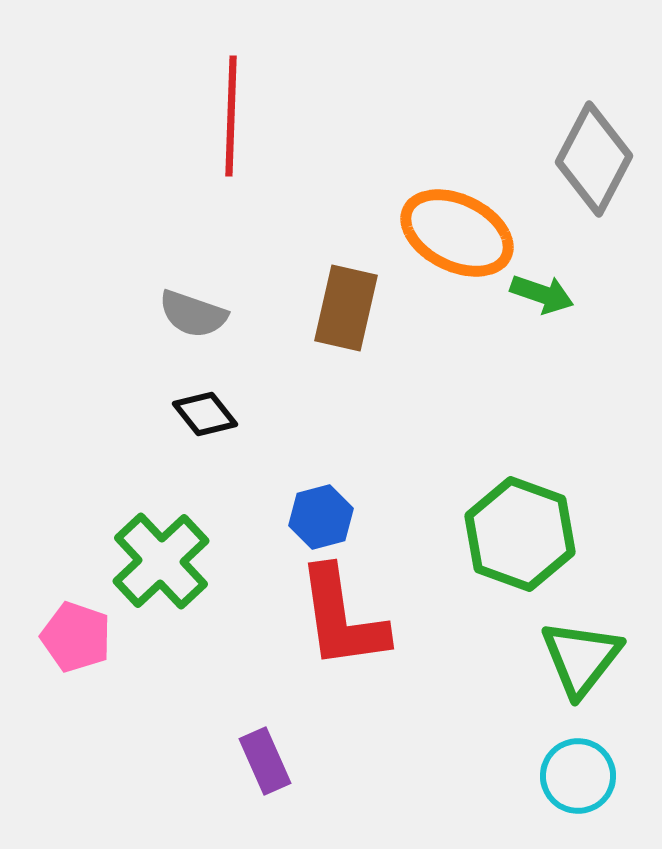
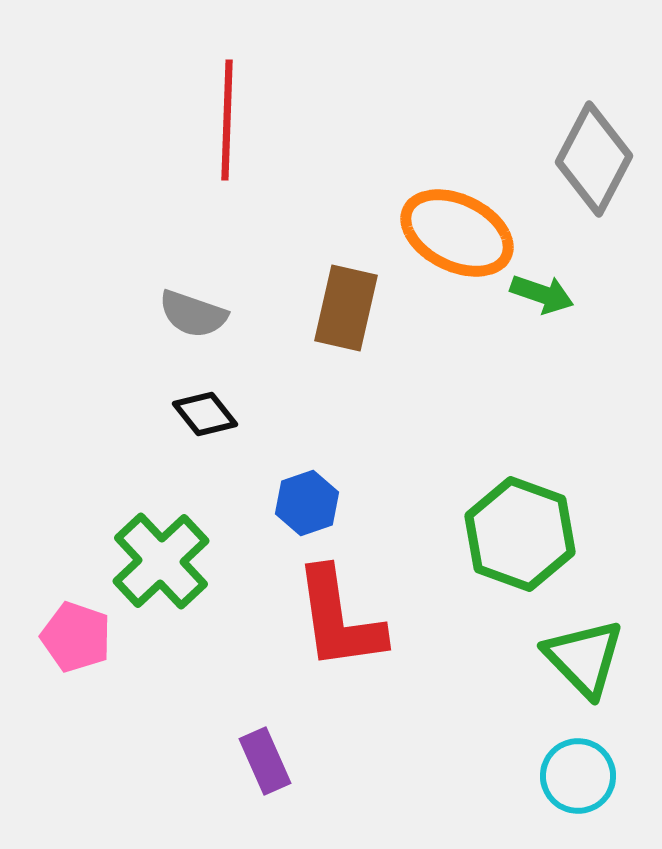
red line: moved 4 px left, 4 px down
blue hexagon: moved 14 px left, 14 px up; rotated 4 degrees counterclockwise
red L-shape: moved 3 px left, 1 px down
green triangle: moved 3 px right; rotated 22 degrees counterclockwise
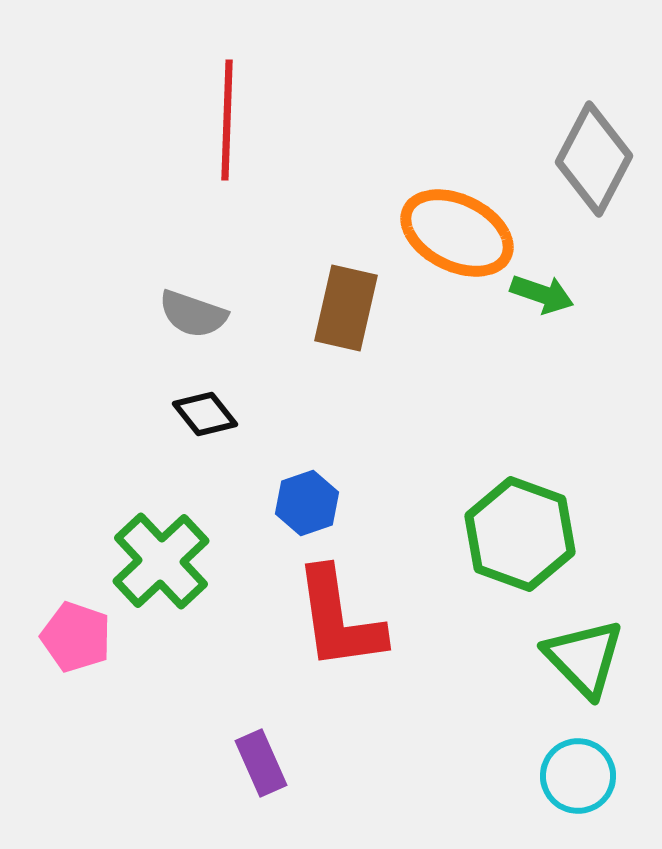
purple rectangle: moved 4 px left, 2 px down
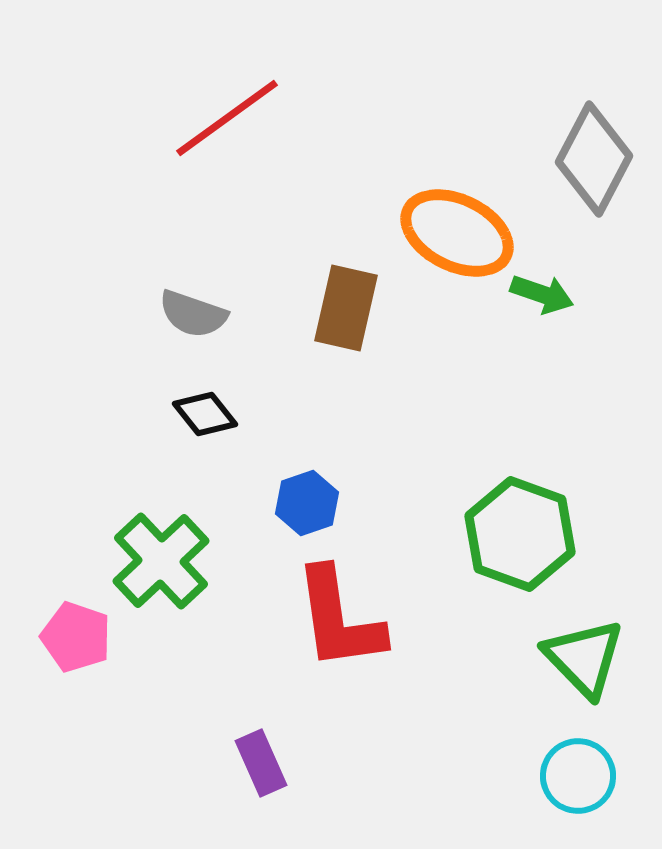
red line: moved 2 px up; rotated 52 degrees clockwise
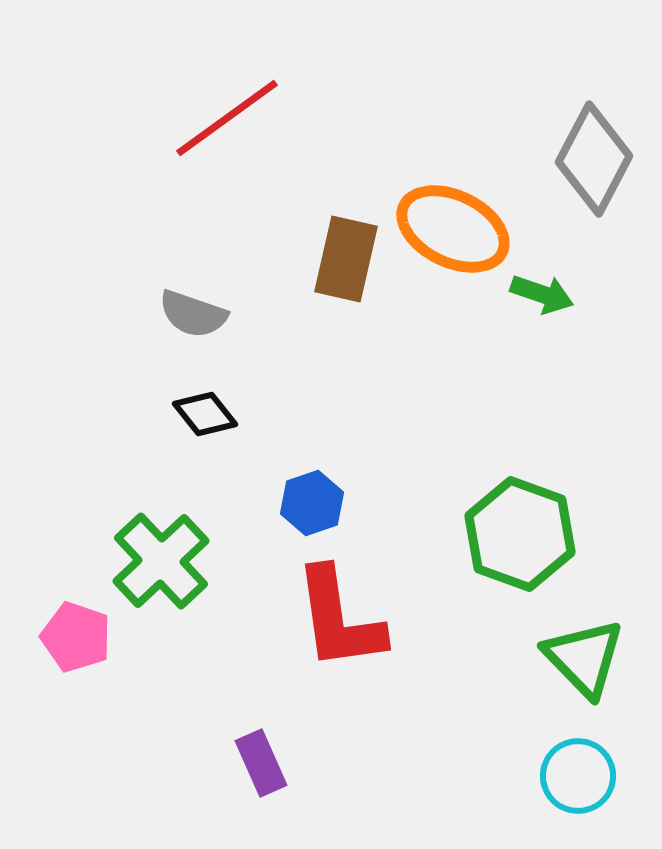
orange ellipse: moved 4 px left, 4 px up
brown rectangle: moved 49 px up
blue hexagon: moved 5 px right
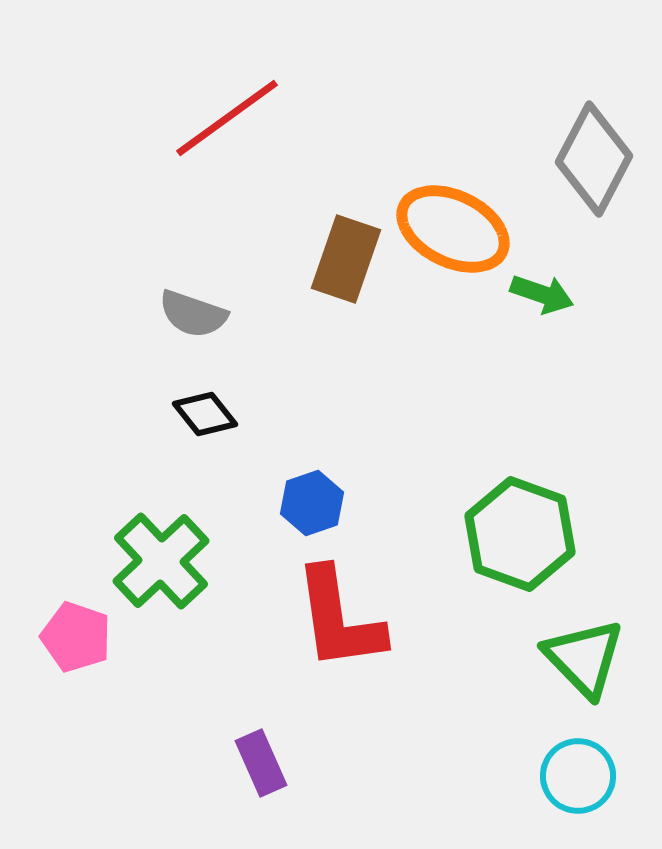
brown rectangle: rotated 6 degrees clockwise
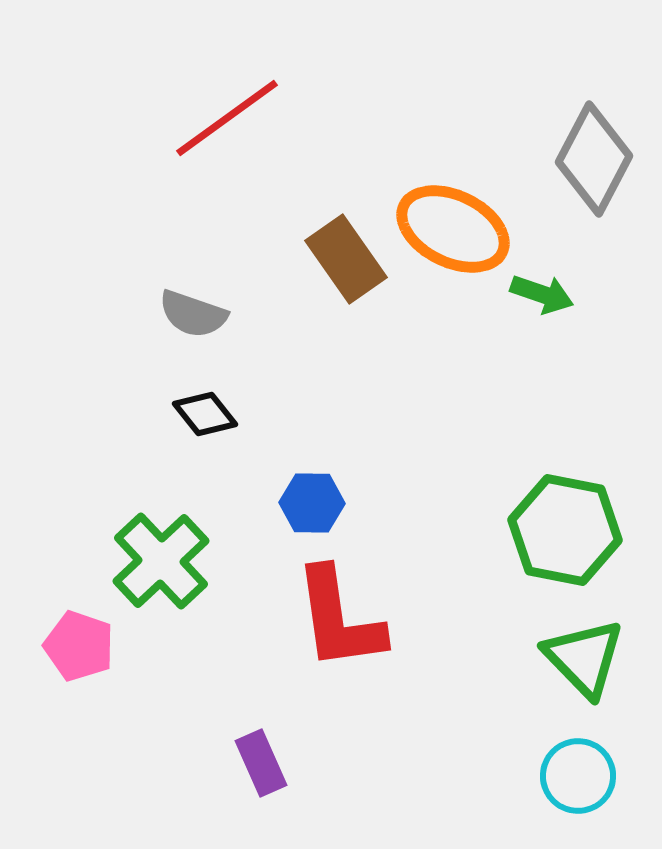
brown rectangle: rotated 54 degrees counterclockwise
blue hexagon: rotated 20 degrees clockwise
green hexagon: moved 45 px right, 4 px up; rotated 9 degrees counterclockwise
pink pentagon: moved 3 px right, 9 px down
